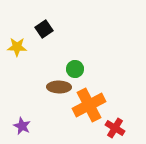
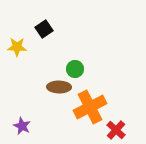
orange cross: moved 1 px right, 2 px down
red cross: moved 1 px right, 2 px down; rotated 12 degrees clockwise
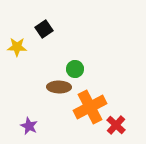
purple star: moved 7 px right
red cross: moved 5 px up
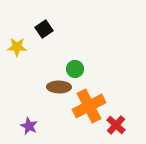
orange cross: moved 1 px left, 1 px up
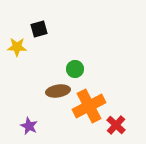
black square: moved 5 px left; rotated 18 degrees clockwise
brown ellipse: moved 1 px left, 4 px down; rotated 10 degrees counterclockwise
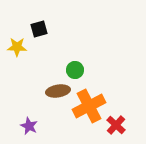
green circle: moved 1 px down
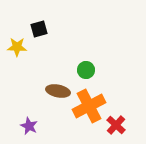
green circle: moved 11 px right
brown ellipse: rotated 20 degrees clockwise
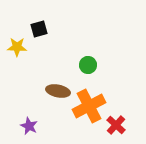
green circle: moved 2 px right, 5 px up
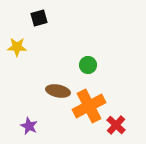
black square: moved 11 px up
